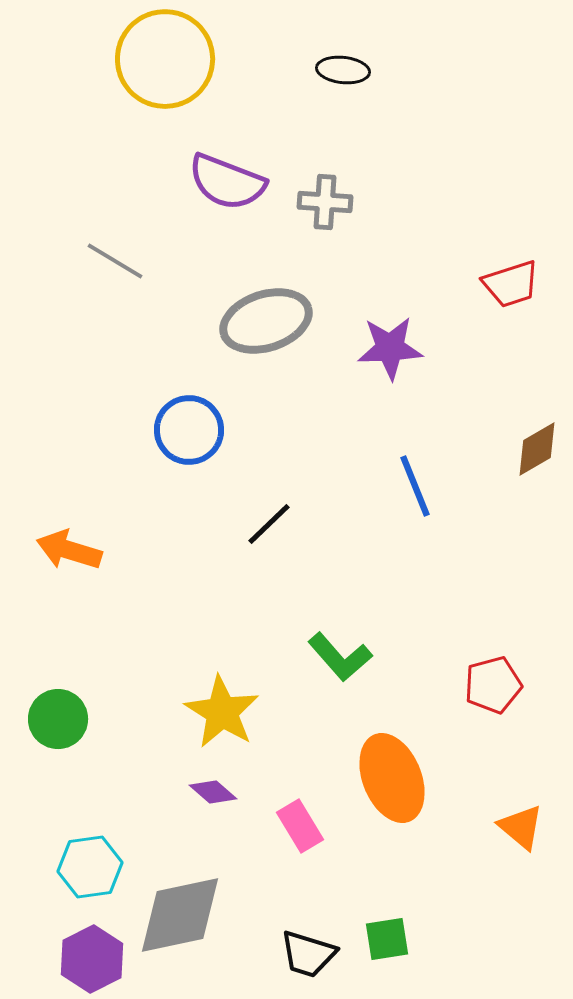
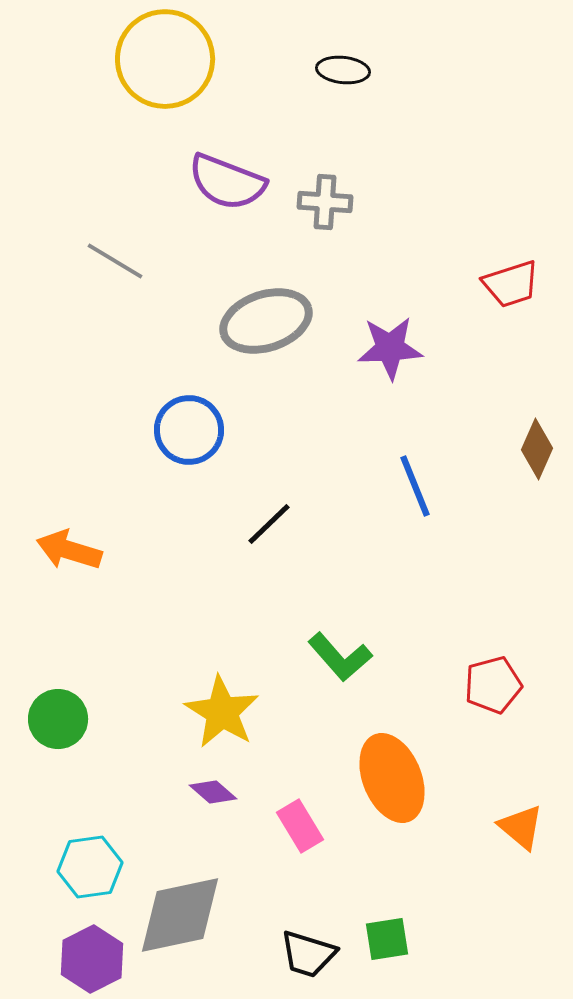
brown diamond: rotated 36 degrees counterclockwise
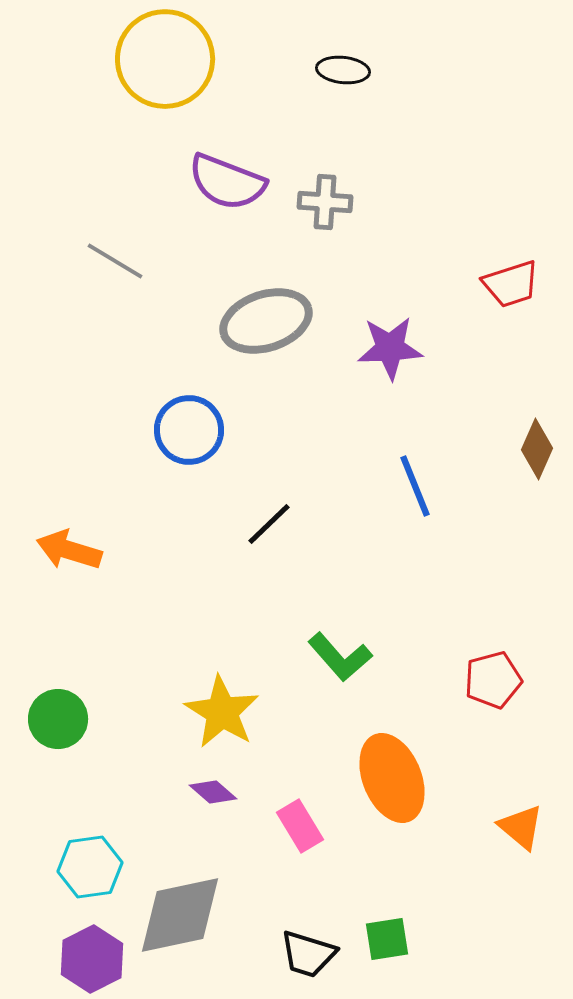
red pentagon: moved 5 px up
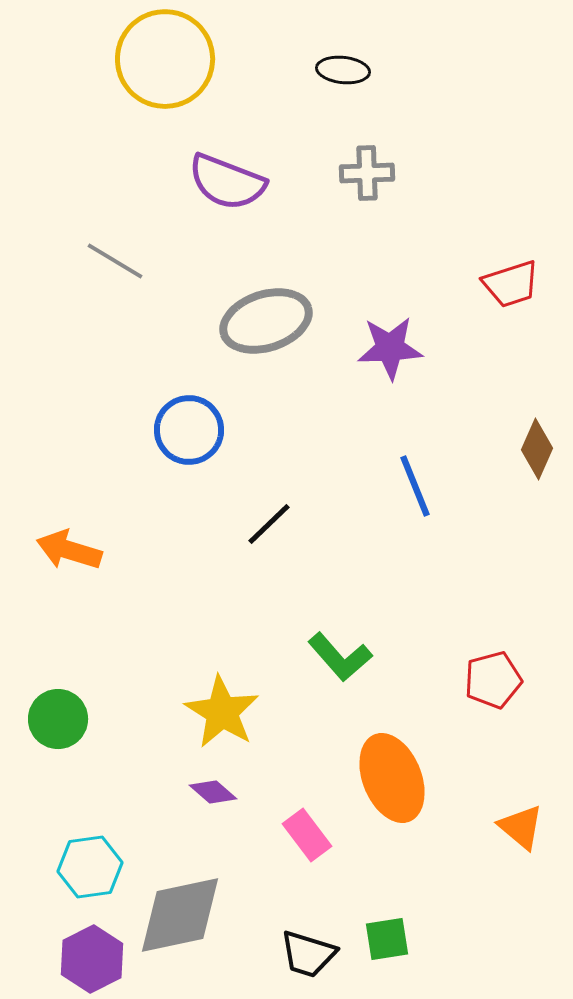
gray cross: moved 42 px right, 29 px up; rotated 6 degrees counterclockwise
pink rectangle: moved 7 px right, 9 px down; rotated 6 degrees counterclockwise
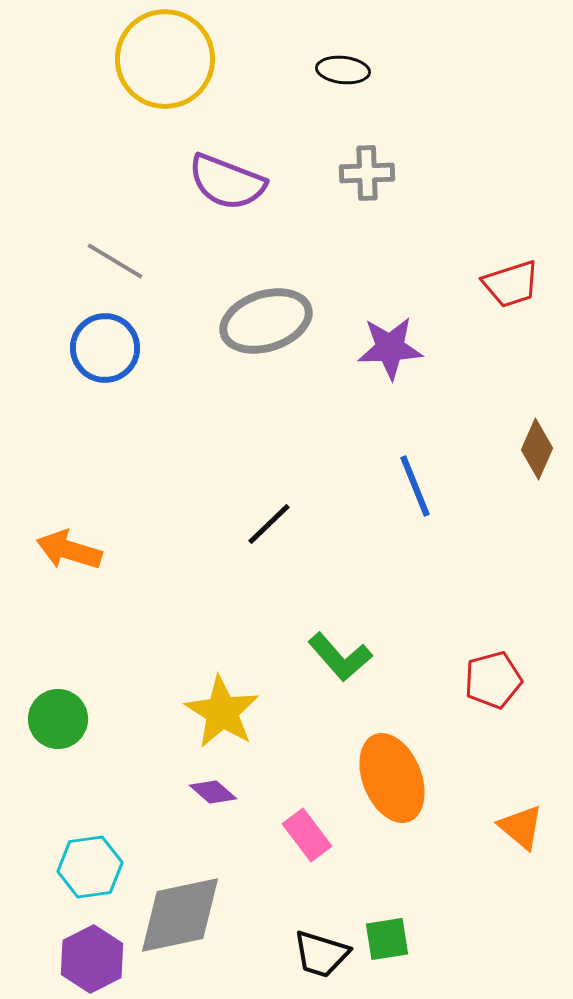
blue circle: moved 84 px left, 82 px up
black trapezoid: moved 13 px right
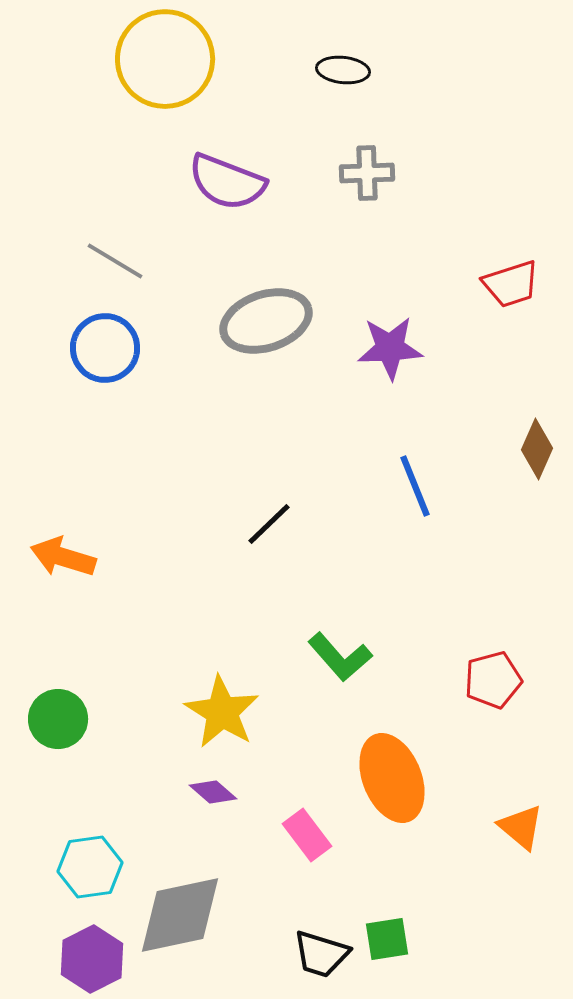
orange arrow: moved 6 px left, 7 px down
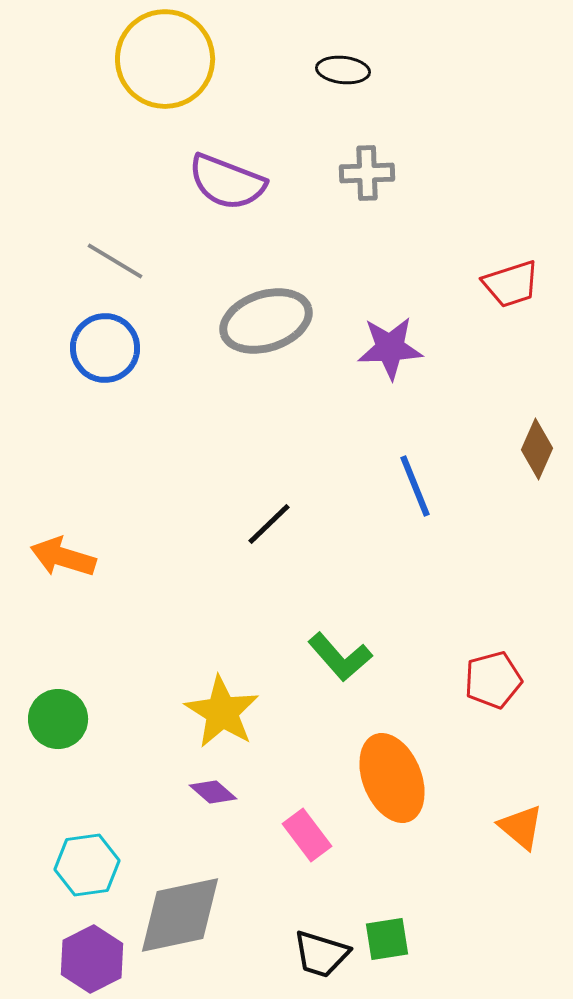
cyan hexagon: moved 3 px left, 2 px up
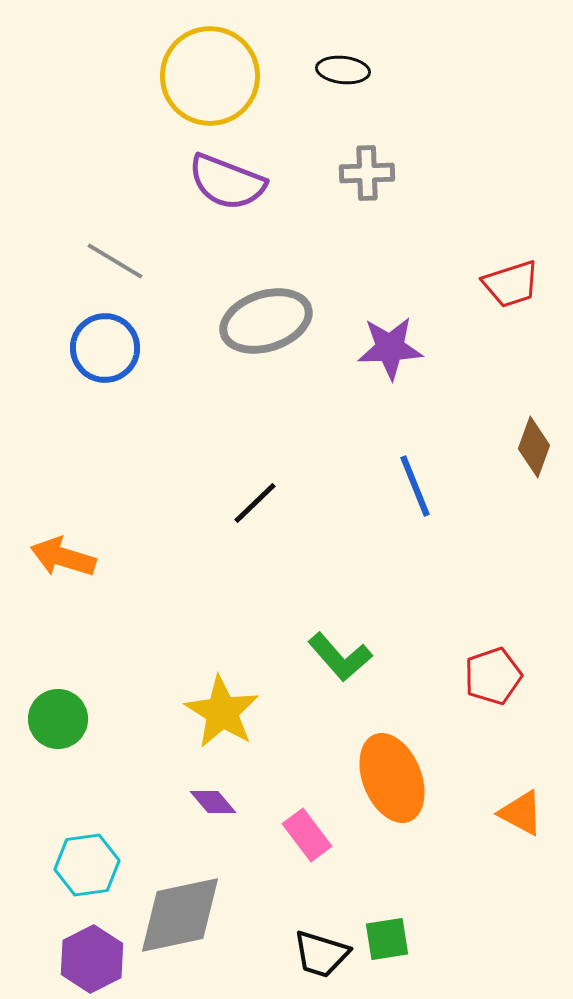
yellow circle: moved 45 px right, 17 px down
brown diamond: moved 3 px left, 2 px up; rotated 4 degrees counterclockwise
black line: moved 14 px left, 21 px up
red pentagon: moved 4 px up; rotated 4 degrees counterclockwise
purple diamond: moved 10 px down; rotated 9 degrees clockwise
orange triangle: moved 14 px up; rotated 12 degrees counterclockwise
